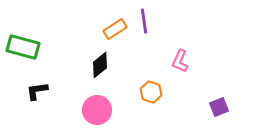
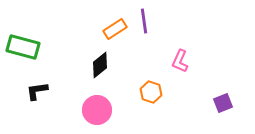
purple square: moved 4 px right, 4 px up
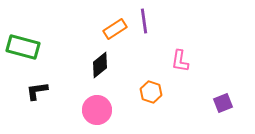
pink L-shape: rotated 15 degrees counterclockwise
